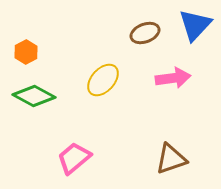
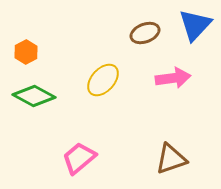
pink trapezoid: moved 5 px right
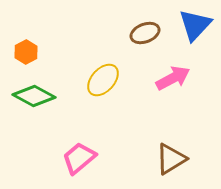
pink arrow: rotated 20 degrees counterclockwise
brown triangle: rotated 12 degrees counterclockwise
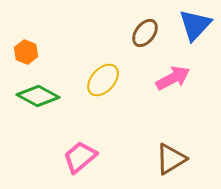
brown ellipse: rotated 32 degrees counterclockwise
orange hexagon: rotated 10 degrees counterclockwise
green diamond: moved 4 px right
pink trapezoid: moved 1 px right, 1 px up
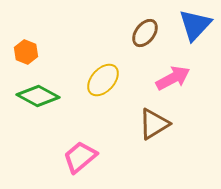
brown triangle: moved 17 px left, 35 px up
